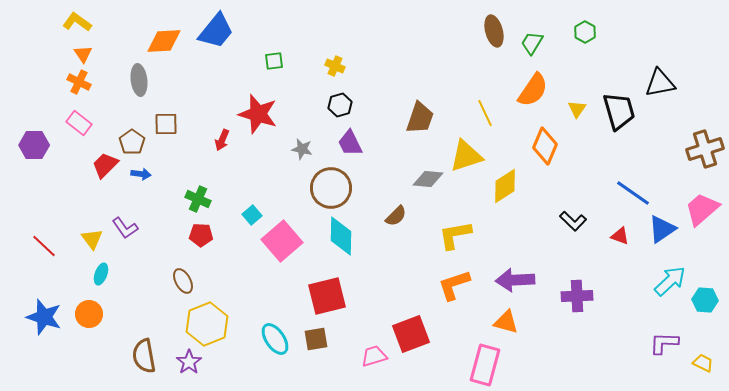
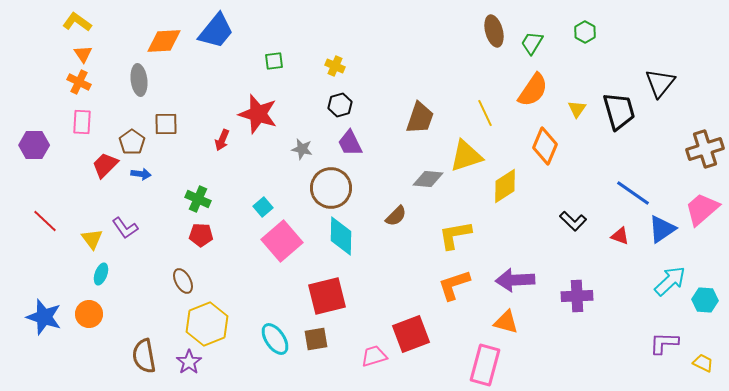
black triangle at (660, 83): rotated 40 degrees counterclockwise
pink rectangle at (79, 123): moved 3 px right, 1 px up; rotated 55 degrees clockwise
cyan square at (252, 215): moved 11 px right, 8 px up
red line at (44, 246): moved 1 px right, 25 px up
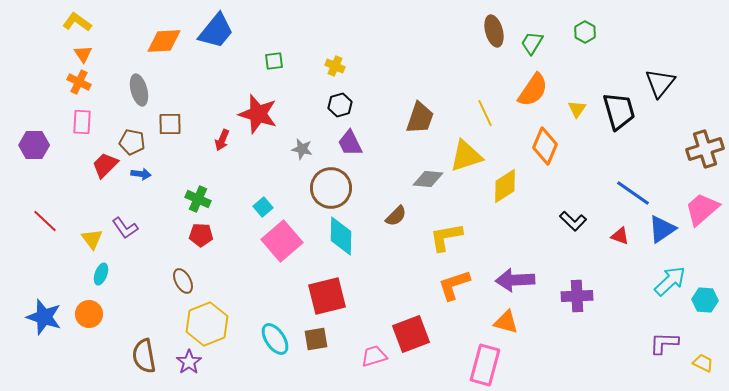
gray ellipse at (139, 80): moved 10 px down; rotated 8 degrees counterclockwise
brown square at (166, 124): moved 4 px right
brown pentagon at (132, 142): rotated 25 degrees counterclockwise
yellow L-shape at (455, 235): moved 9 px left, 2 px down
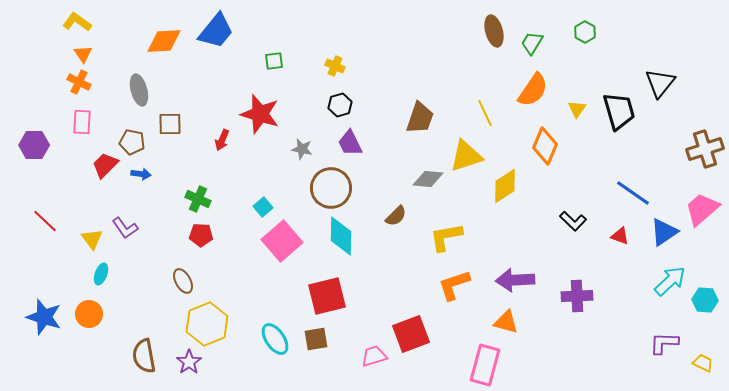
red star at (258, 114): moved 2 px right
blue triangle at (662, 229): moved 2 px right, 3 px down
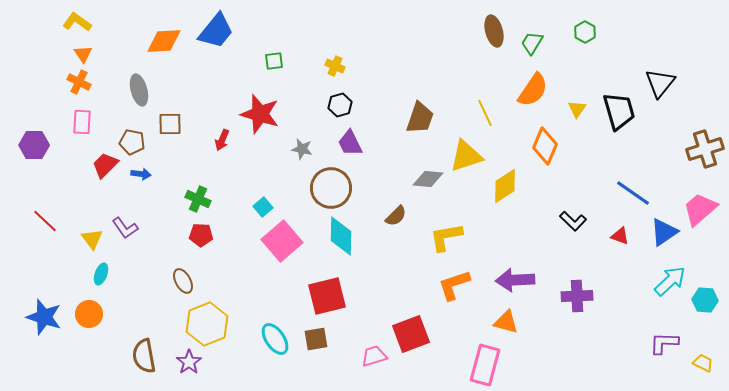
pink trapezoid at (702, 209): moved 2 px left
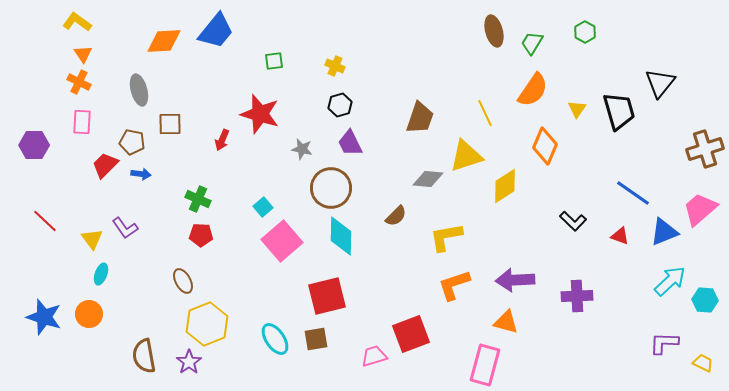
blue triangle at (664, 232): rotated 12 degrees clockwise
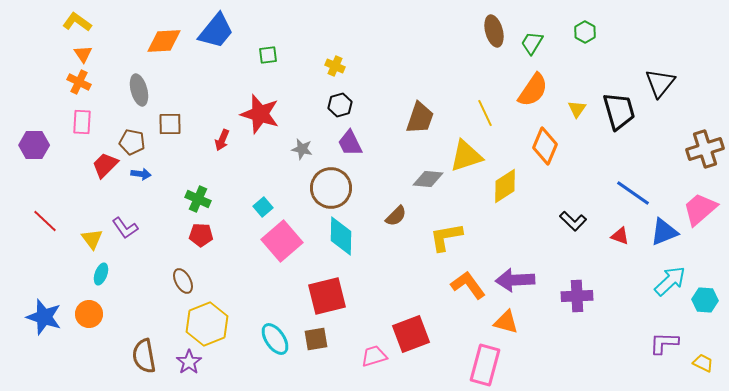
green square at (274, 61): moved 6 px left, 6 px up
orange L-shape at (454, 285): moved 14 px right; rotated 72 degrees clockwise
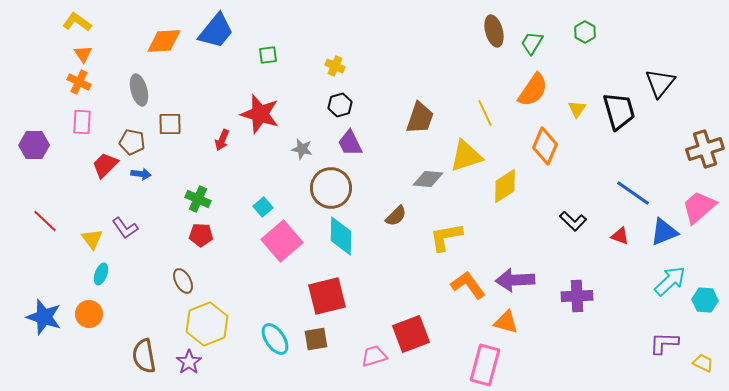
pink trapezoid at (700, 209): moved 1 px left, 2 px up
